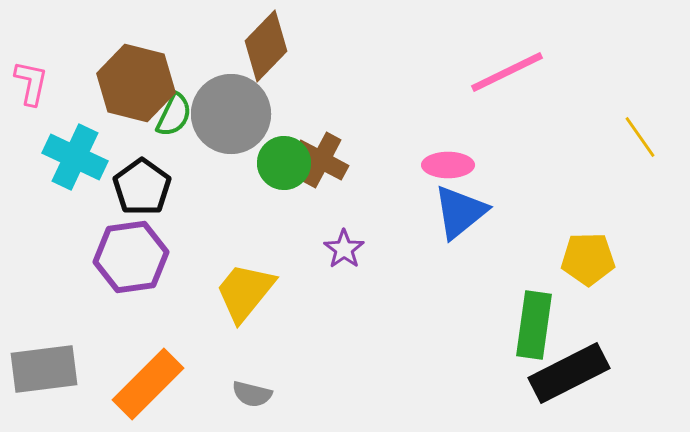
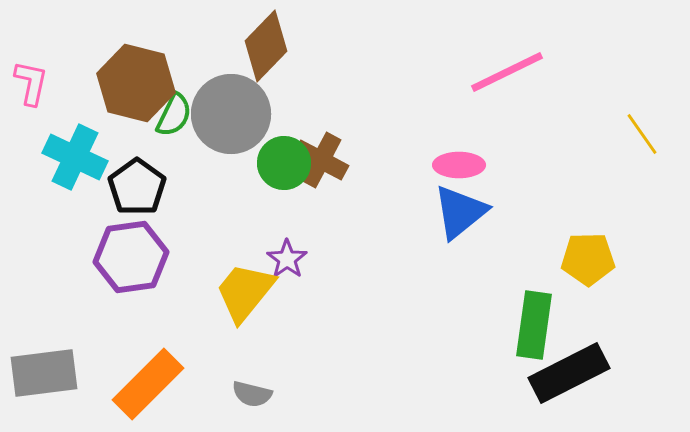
yellow line: moved 2 px right, 3 px up
pink ellipse: moved 11 px right
black pentagon: moved 5 px left
purple star: moved 57 px left, 10 px down
gray rectangle: moved 4 px down
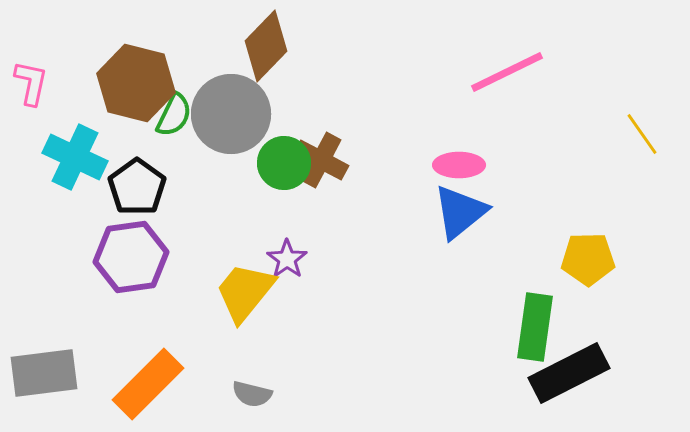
green rectangle: moved 1 px right, 2 px down
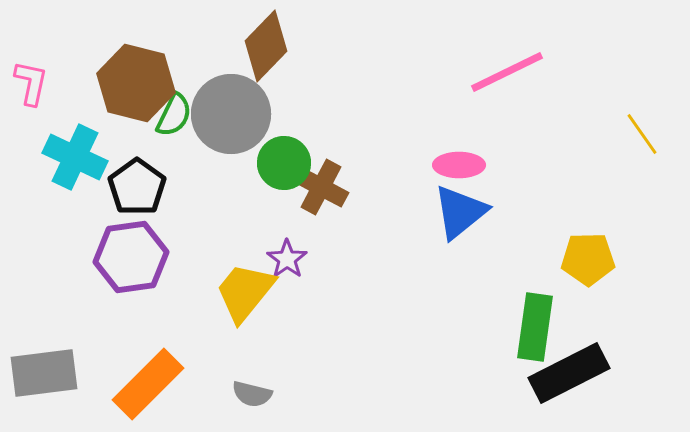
brown cross: moved 27 px down
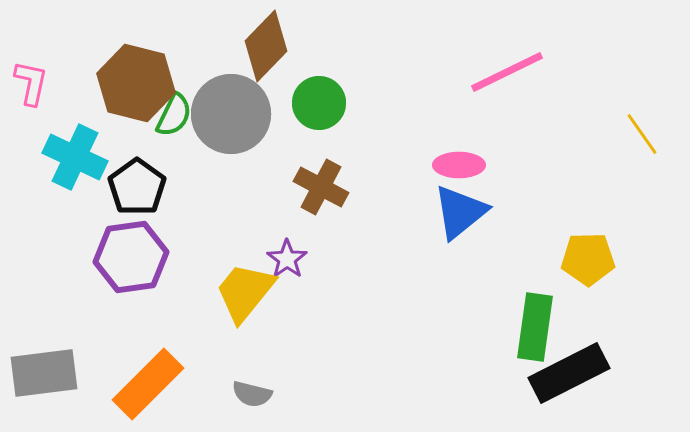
green circle: moved 35 px right, 60 px up
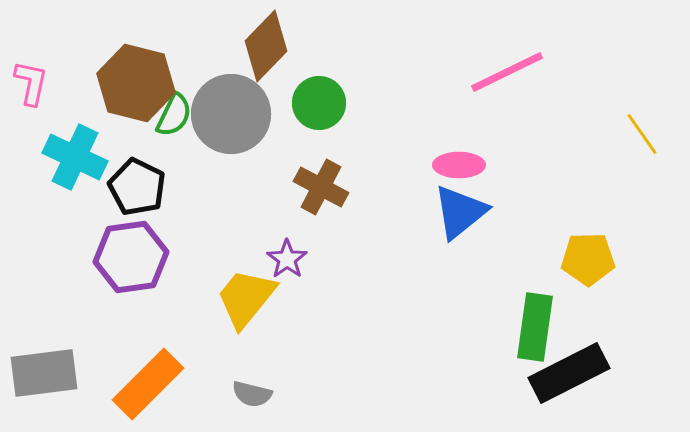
black pentagon: rotated 10 degrees counterclockwise
yellow trapezoid: moved 1 px right, 6 px down
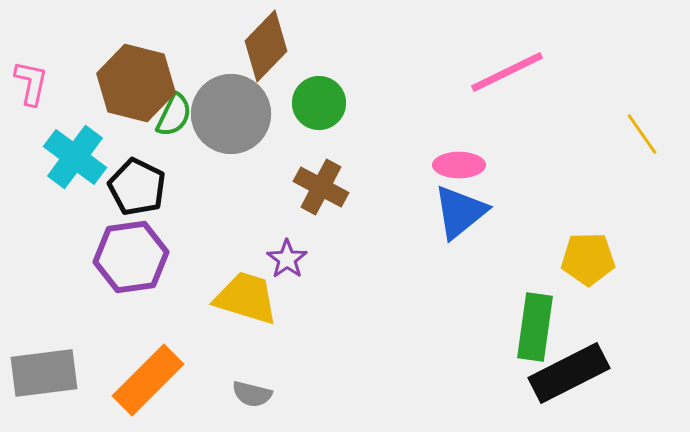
cyan cross: rotated 12 degrees clockwise
yellow trapezoid: rotated 68 degrees clockwise
orange rectangle: moved 4 px up
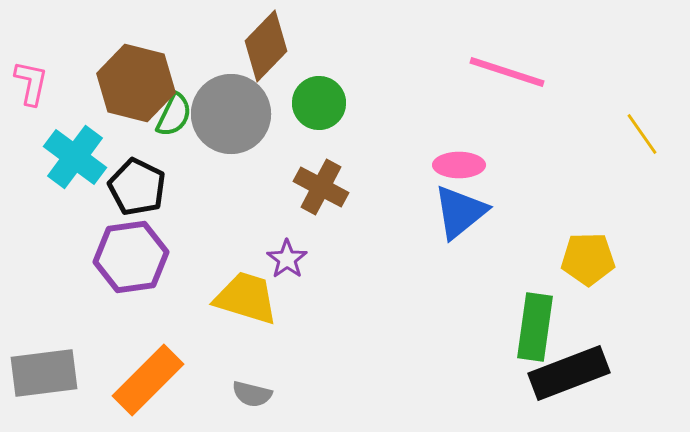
pink line: rotated 44 degrees clockwise
black rectangle: rotated 6 degrees clockwise
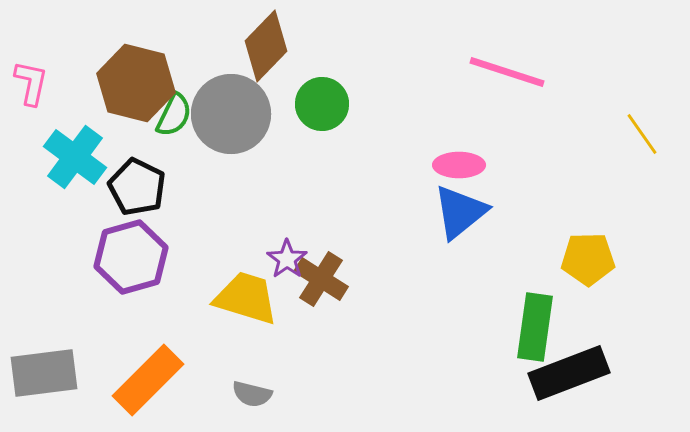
green circle: moved 3 px right, 1 px down
brown cross: moved 92 px down; rotated 4 degrees clockwise
purple hexagon: rotated 8 degrees counterclockwise
